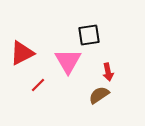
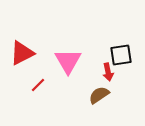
black square: moved 32 px right, 20 px down
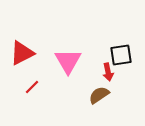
red line: moved 6 px left, 2 px down
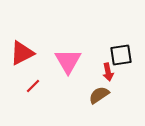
red line: moved 1 px right, 1 px up
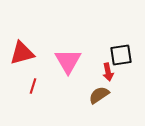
red triangle: rotated 12 degrees clockwise
red line: rotated 28 degrees counterclockwise
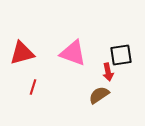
pink triangle: moved 5 px right, 8 px up; rotated 40 degrees counterclockwise
red line: moved 1 px down
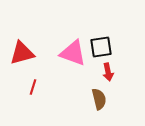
black square: moved 20 px left, 8 px up
brown semicircle: moved 4 px down; rotated 110 degrees clockwise
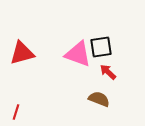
pink triangle: moved 5 px right, 1 px down
red arrow: rotated 144 degrees clockwise
red line: moved 17 px left, 25 px down
brown semicircle: rotated 55 degrees counterclockwise
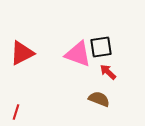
red triangle: rotated 12 degrees counterclockwise
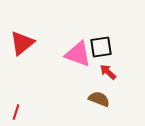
red triangle: moved 10 px up; rotated 12 degrees counterclockwise
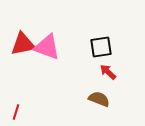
red triangle: moved 1 px right, 1 px down; rotated 28 degrees clockwise
pink triangle: moved 31 px left, 7 px up
